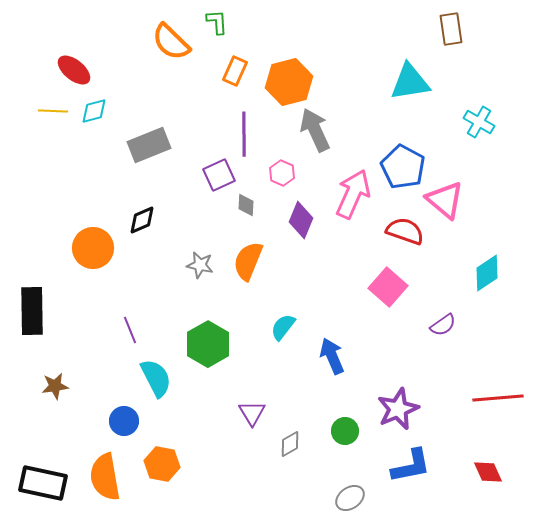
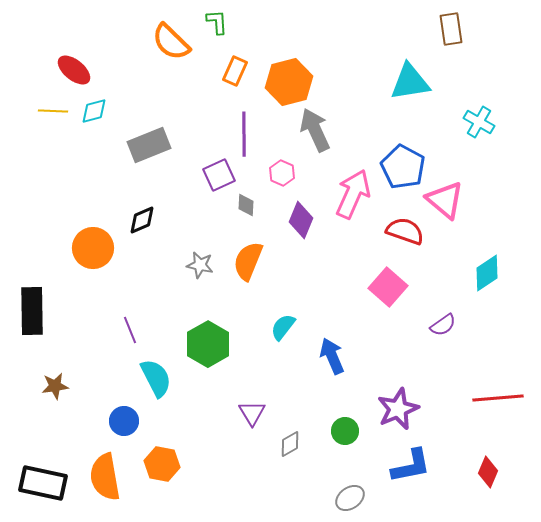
red diamond at (488, 472): rotated 48 degrees clockwise
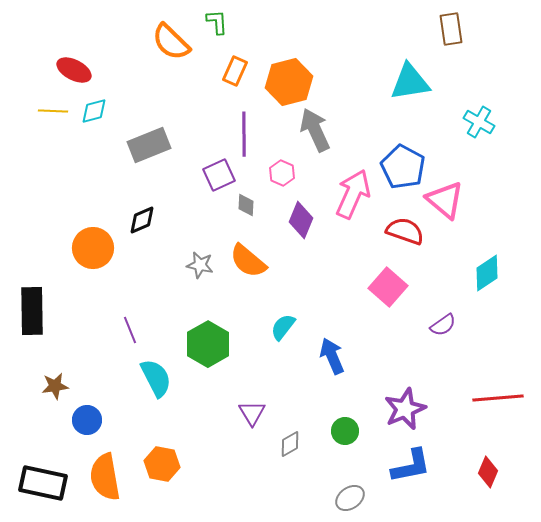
red ellipse at (74, 70): rotated 12 degrees counterclockwise
orange semicircle at (248, 261): rotated 72 degrees counterclockwise
purple star at (398, 409): moved 7 px right
blue circle at (124, 421): moved 37 px left, 1 px up
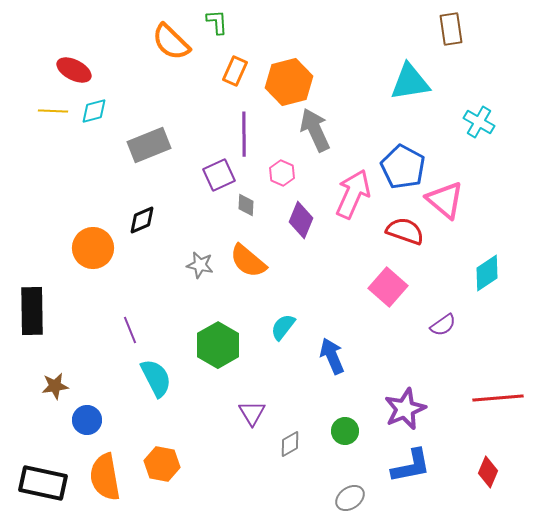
green hexagon at (208, 344): moved 10 px right, 1 px down
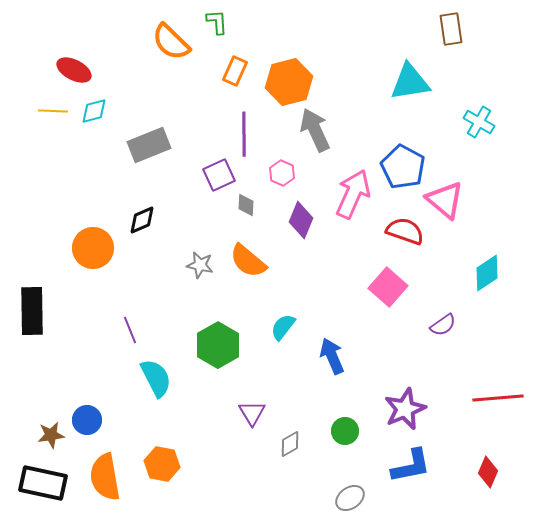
brown star at (55, 386): moved 4 px left, 49 px down
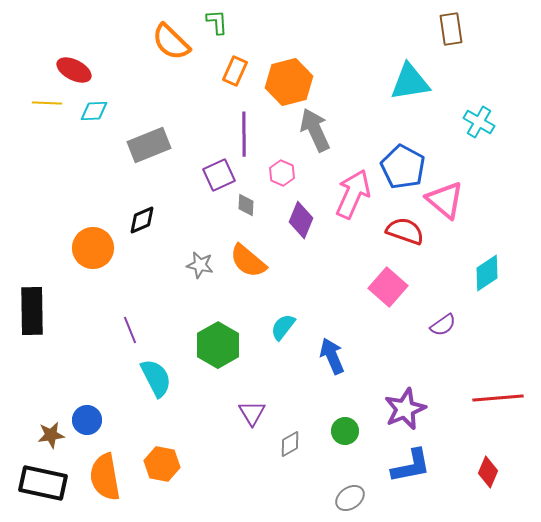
yellow line at (53, 111): moved 6 px left, 8 px up
cyan diamond at (94, 111): rotated 12 degrees clockwise
